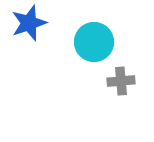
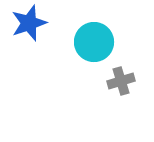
gray cross: rotated 12 degrees counterclockwise
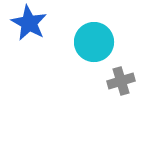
blue star: rotated 24 degrees counterclockwise
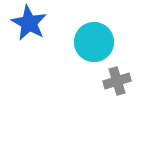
gray cross: moved 4 px left
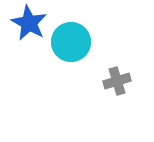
cyan circle: moved 23 px left
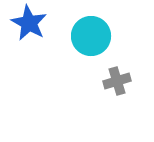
cyan circle: moved 20 px right, 6 px up
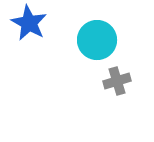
cyan circle: moved 6 px right, 4 px down
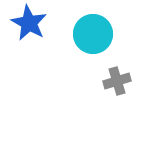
cyan circle: moved 4 px left, 6 px up
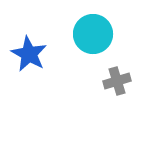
blue star: moved 31 px down
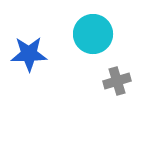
blue star: rotated 30 degrees counterclockwise
